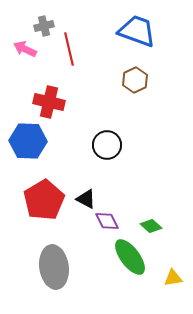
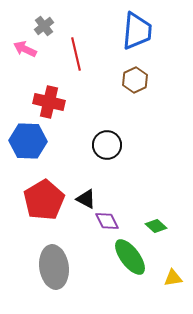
gray cross: rotated 24 degrees counterclockwise
blue trapezoid: rotated 75 degrees clockwise
red line: moved 7 px right, 5 px down
green diamond: moved 5 px right
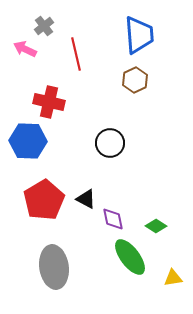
blue trapezoid: moved 2 px right, 4 px down; rotated 9 degrees counterclockwise
black circle: moved 3 px right, 2 px up
purple diamond: moved 6 px right, 2 px up; rotated 15 degrees clockwise
green diamond: rotated 10 degrees counterclockwise
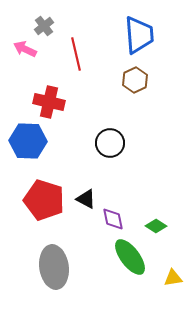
red pentagon: rotated 24 degrees counterclockwise
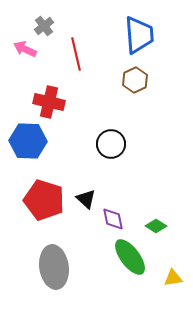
black circle: moved 1 px right, 1 px down
black triangle: rotated 15 degrees clockwise
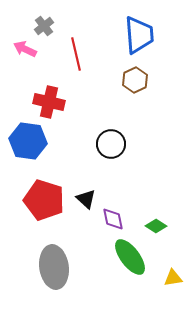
blue hexagon: rotated 6 degrees clockwise
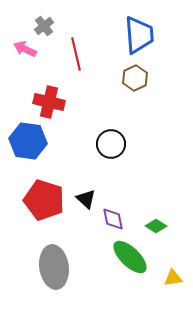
brown hexagon: moved 2 px up
green ellipse: rotated 9 degrees counterclockwise
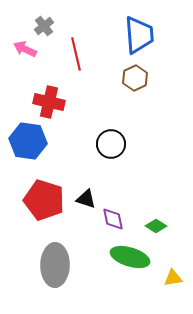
black triangle: rotated 25 degrees counterclockwise
green ellipse: rotated 27 degrees counterclockwise
gray ellipse: moved 1 px right, 2 px up; rotated 9 degrees clockwise
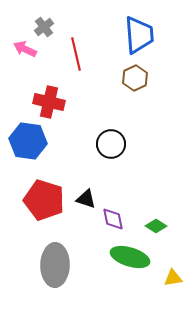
gray cross: moved 1 px down
